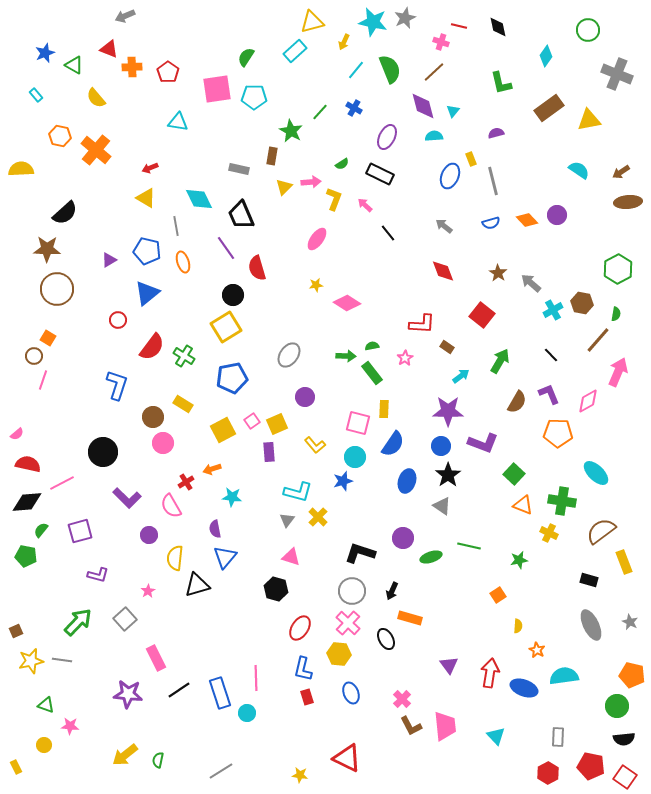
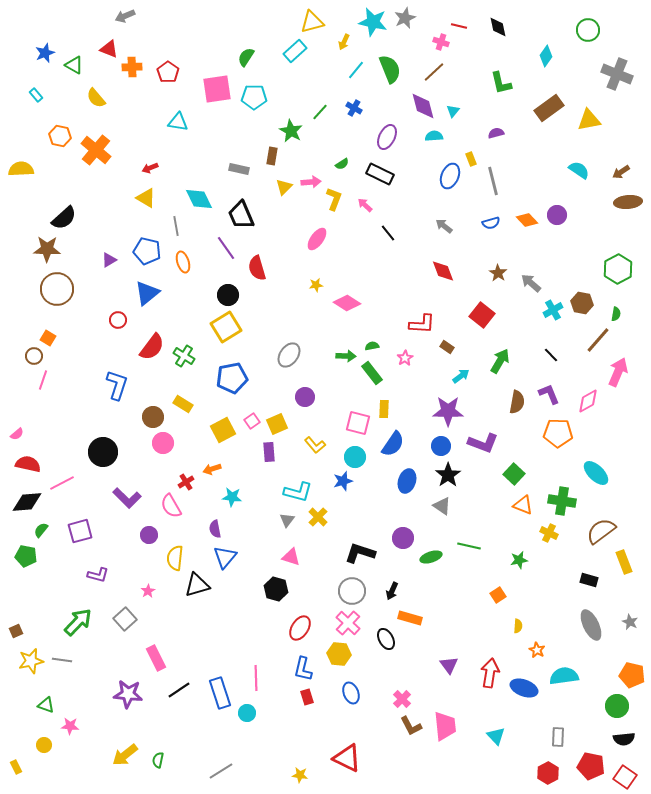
black semicircle at (65, 213): moved 1 px left, 5 px down
black circle at (233, 295): moved 5 px left
brown semicircle at (517, 402): rotated 20 degrees counterclockwise
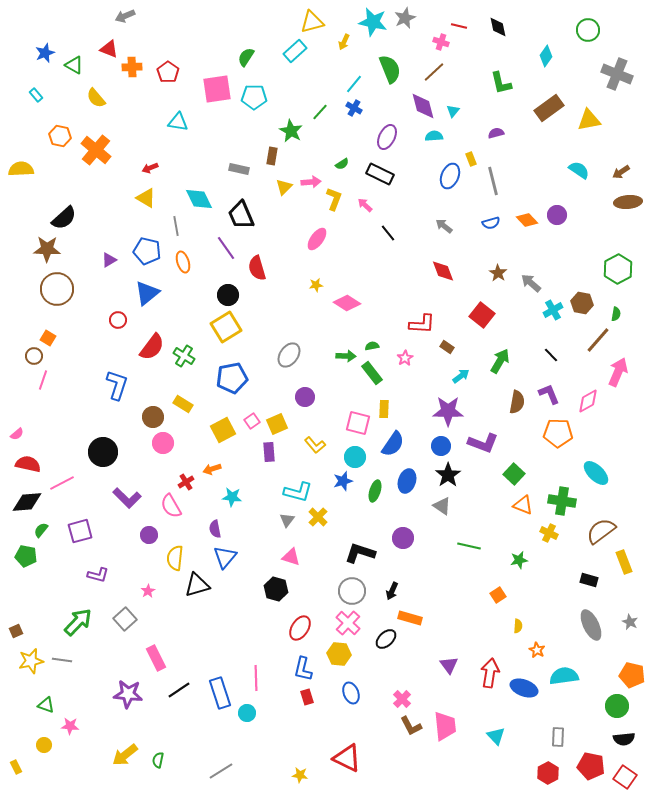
cyan line at (356, 70): moved 2 px left, 14 px down
green ellipse at (431, 557): moved 56 px left, 66 px up; rotated 55 degrees counterclockwise
black ellipse at (386, 639): rotated 75 degrees clockwise
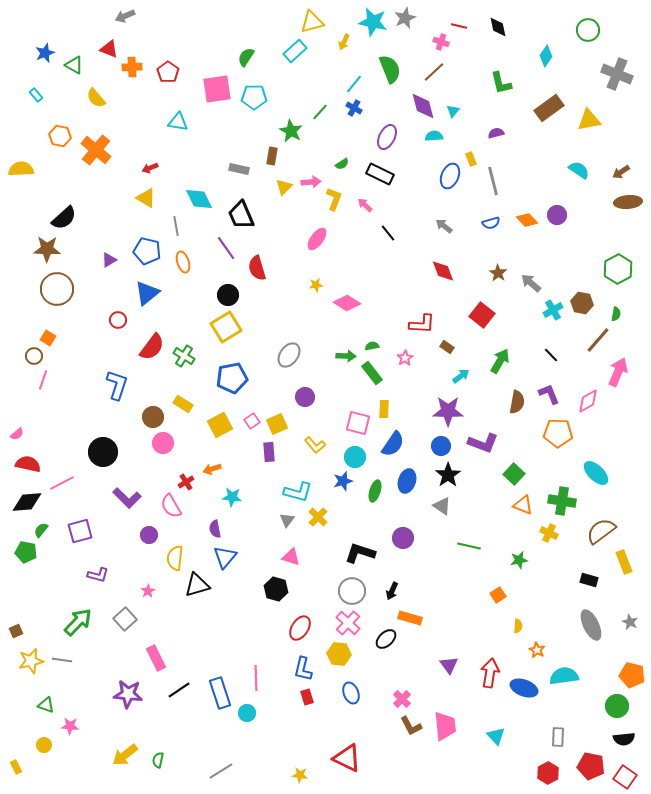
yellow square at (223, 430): moved 3 px left, 5 px up
green pentagon at (26, 556): moved 4 px up
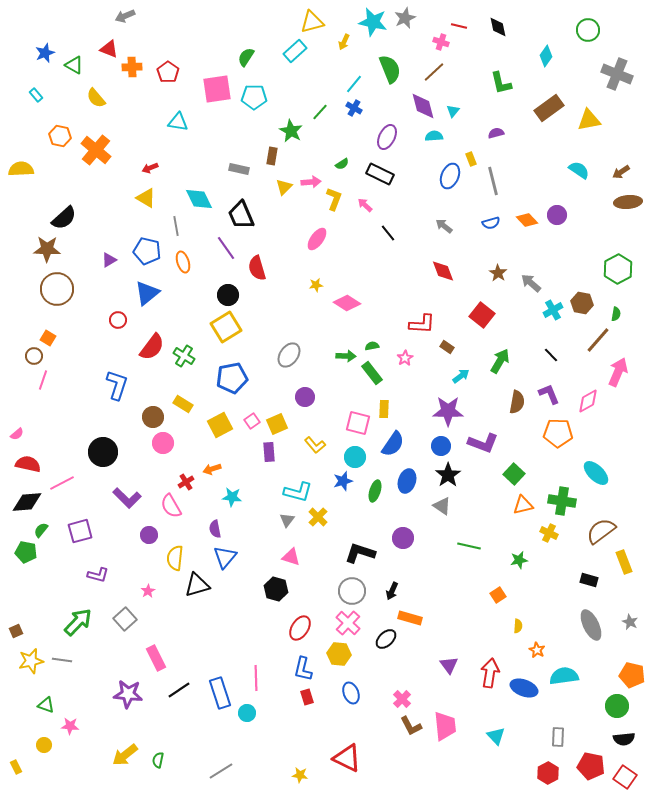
orange triangle at (523, 505): rotated 35 degrees counterclockwise
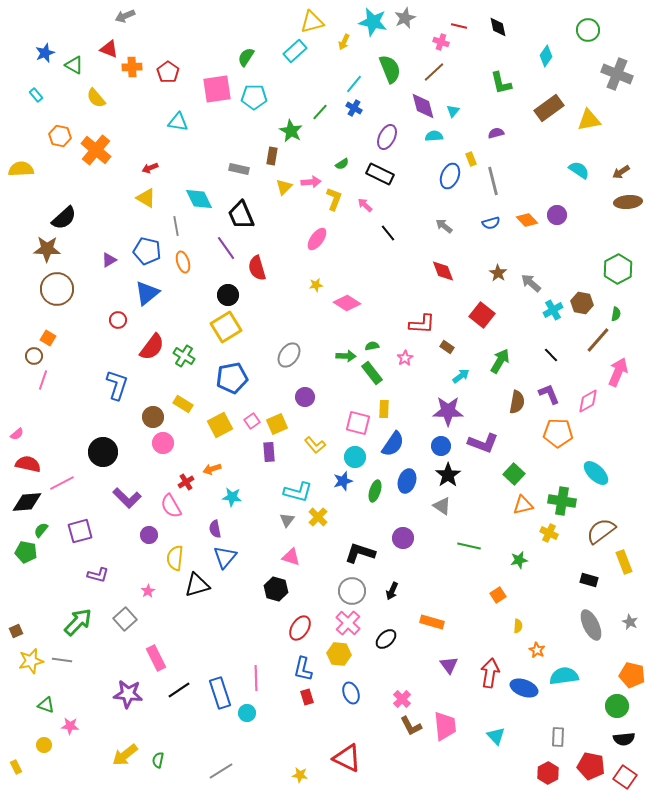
orange rectangle at (410, 618): moved 22 px right, 4 px down
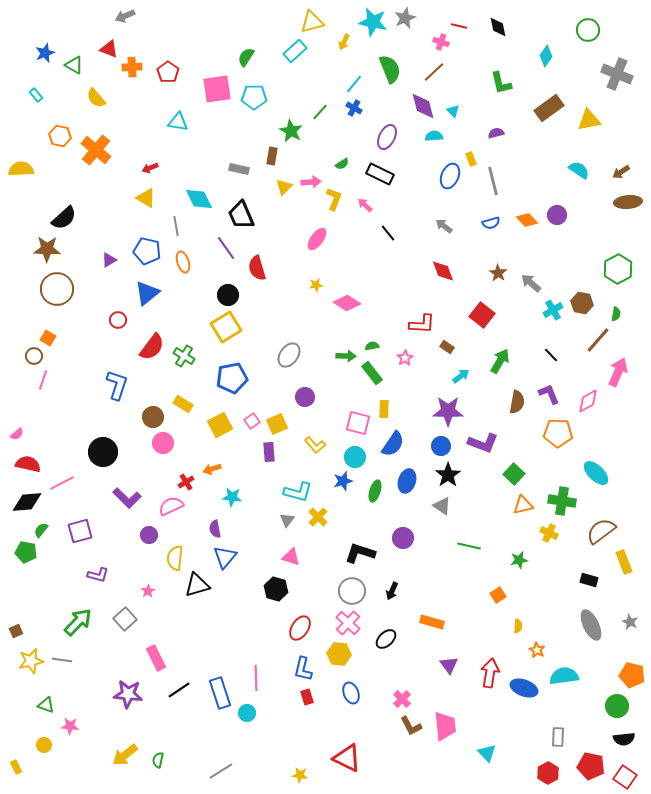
cyan triangle at (453, 111): rotated 24 degrees counterclockwise
pink semicircle at (171, 506): rotated 95 degrees clockwise
cyan triangle at (496, 736): moved 9 px left, 17 px down
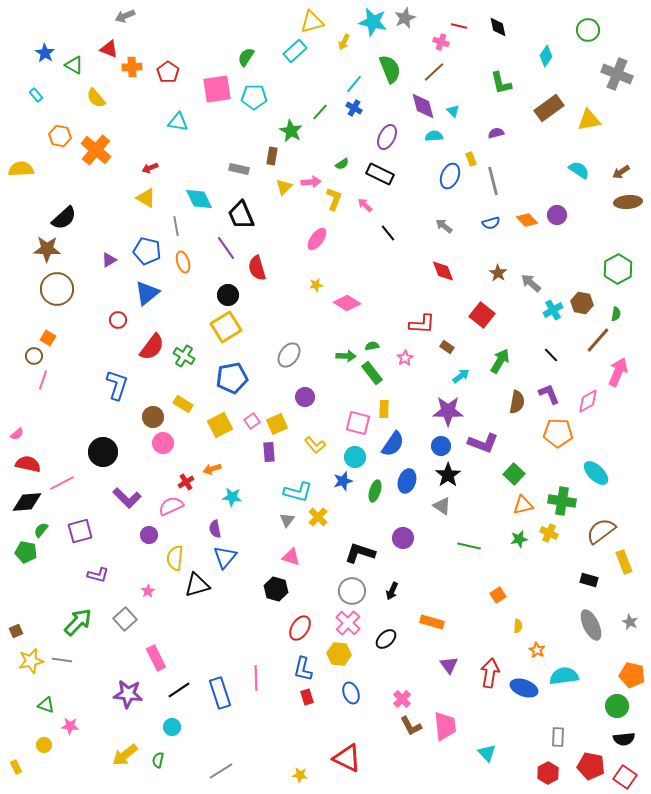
blue star at (45, 53): rotated 18 degrees counterclockwise
green star at (519, 560): moved 21 px up
cyan circle at (247, 713): moved 75 px left, 14 px down
